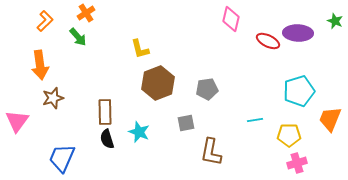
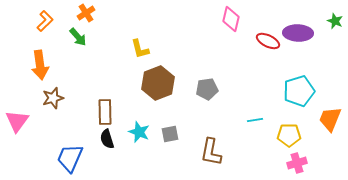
gray square: moved 16 px left, 11 px down
blue trapezoid: moved 8 px right
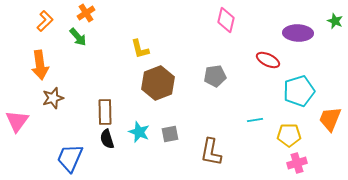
pink diamond: moved 5 px left, 1 px down
red ellipse: moved 19 px down
gray pentagon: moved 8 px right, 13 px up
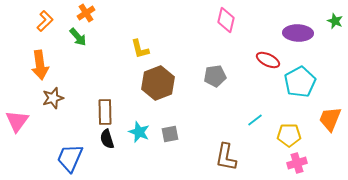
cyan pentagon: moved 1 px right, 9 px up; rotated 12 degrees counterclockwise
cyan line: rotated 28 degrees counterclockwise
brown L-shape: moved 15 px right, 5 px down
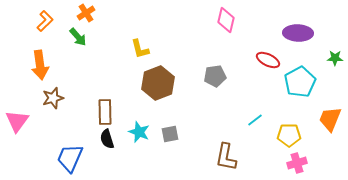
green star: moved 37 px down; rotated 21 degrees counterclockwise
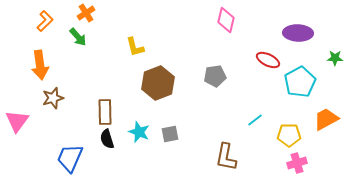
yellow L-shape: moved 5 px left, 2 px up
orange trapezoid: moved 4 px left; rotated 40 degrees clockwise
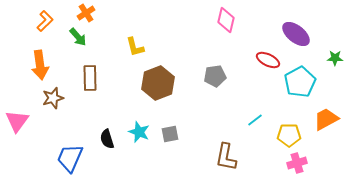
purple ellipse: moved 2 px left, 1 px down; rotated 36 degrees clockwise
brown rectangle: moved 15 px left, 34 px up
